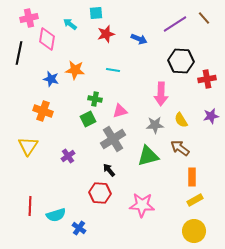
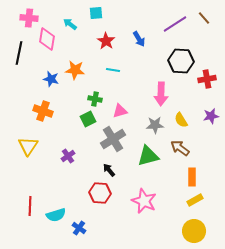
pink cross: rotated 18 degrees clockwise
red star: moved 7 px down; rotated 24 degrees counterclockwise
blue arrow: rotated 35 degrees clockwise
pink star: moved 2 px right, 4 px up; rotated 20 degrees clockwise
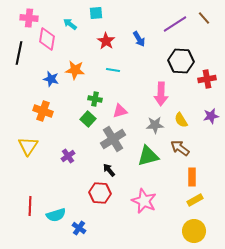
green square: rotated 21 degrees counterclockwise
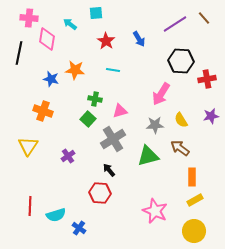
pink arrow: rotated 30 degrees clockwise
pink star: moved 11 px right, 10 px down
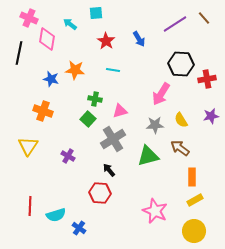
pink cross: rotated 18 degrees clockwise
black hexagon: moved 3 px down
purple cross: rotated 24 degrees counterclockwise
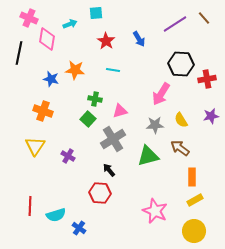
cyan arrow: rotated 120 degrees clockwise
yellow triangle: moved 7 px right
